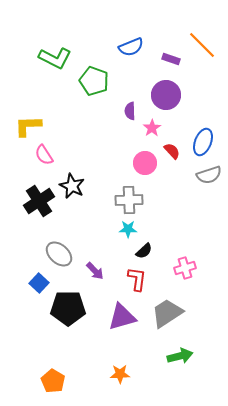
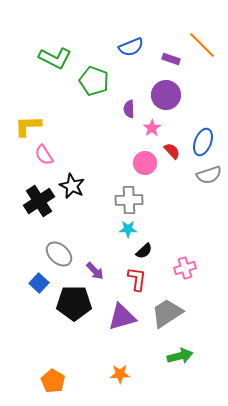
purple semicircle: moved 1 px left, 2 px up
black pentagon: moved 6 px right, 5 px up
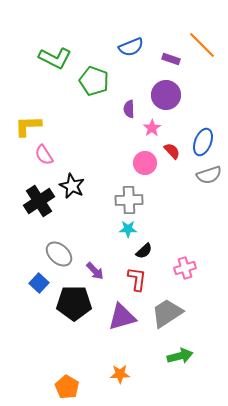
orange pentagon: moved 14 px right, 6 px down
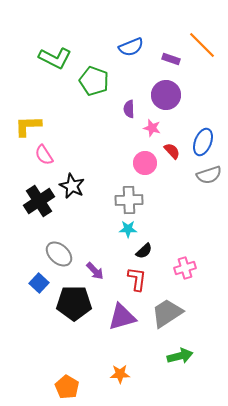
pink star: rotated 24 degrees counterclockwise
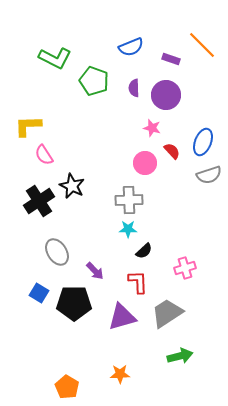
purple semicircle: moved 5 px right, 21 px up
gray ellipse: moved 2 px left, 2 px up; rotated 16 degrees clockwise
red L-shape: moved 1 px right, 3 px down; rotated 10 degrees counterclockwise
blue square: moved 10 px down; rotated 12 degrees counterclockwise
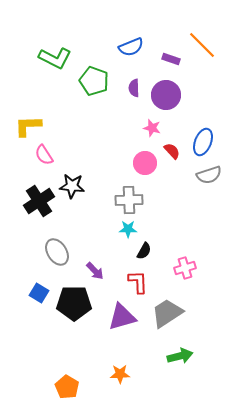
black star: rotated 20 degrees counterclockwise
black semicircle: rotated 18 degrees counterclockwise
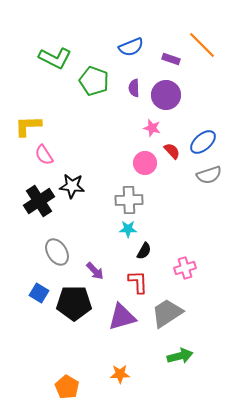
blue ellipse: rotated 28 degrees clockwise
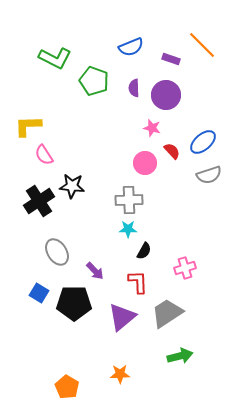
purple triangle: rotated 24 degrees counterclockwise
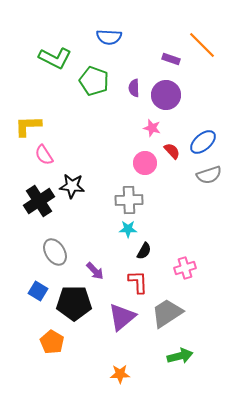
blue semicircle: moved 22 px left, 10 px up; rotated 25 degrees clockwise
gray ellipse: moved 2 px left
blue square: moved 1 px left, 2 px up
orange pentagon: moved 15 px left, 45 px up
